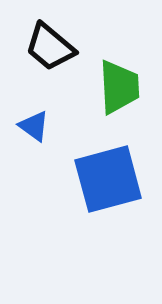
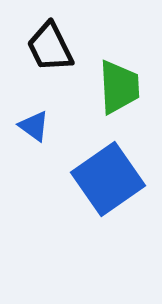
black trapezoid: rotated 24 degrees clockwise
blue square: rotated 20 degrees counterclockwise
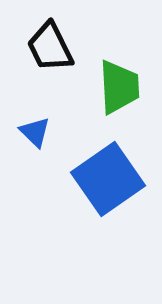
blue triangle: moved 1 px right, 6 px down; rotated 8 degrees clockwise
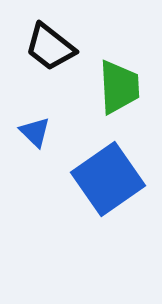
black trapezoid: rotated 26 degrees counterclockwise
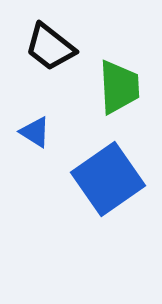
blue triangle: rotated 12 degrees counterclockwise
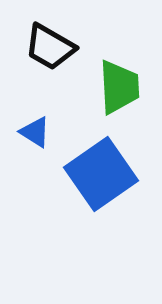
black trapezoid: rotated 8 degrees counterclockwise
blue square: moved 7 px left, 5 px up
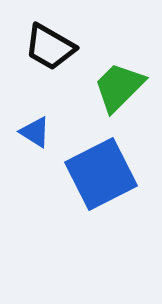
green trapezoid: rotated 132 degrees counterclockwise
blue square: rotated 8 degrees clockwise
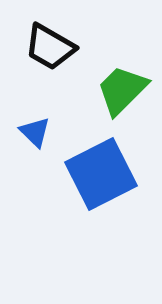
green trapezoid: moved 3 px right, 3 px down
blue triangle: rotated 12 degrees clockwise
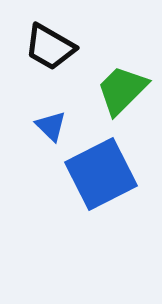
blue triangle: moved 16 px right, 6 px up
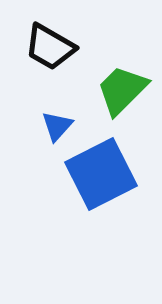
blue triangle: moved 6 px right; rotated 28 degrees clockwise
